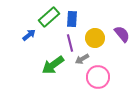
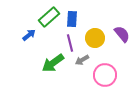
gray arrow: moved 1 px down
green arrow: moved 2 px up
pink circle: moved 7 px right, 2 px up
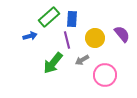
blue arrow: moved 1 px right, 1 px down; rotated 24 degrees clockwise
purple line: moved 3 px left, 3 px up
green arrow: rotated 15 degrees counterclockwise
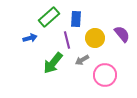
blue rectangle: moved 4 px right
blue arrow: moved 2 px down
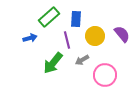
yellow circle: moved 2 px up
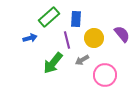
yellow circle: moved 1 px left, 2 px down
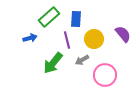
purple semicircle: moved 1 px right
yellow circle: moved 1 px down
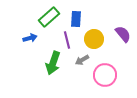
green arrow: rotated 20 degrees counterclockwise
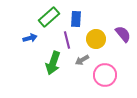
yellow circle: moved 2 px right
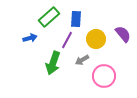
purple line: rotated 42 degrees clockwise
pink circle: moved 1 px left, 1 px down
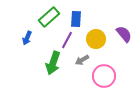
purple semicircle: moved 1 px right
blue arrow: moved 3 px left; rotated 128 degrees clockwise
